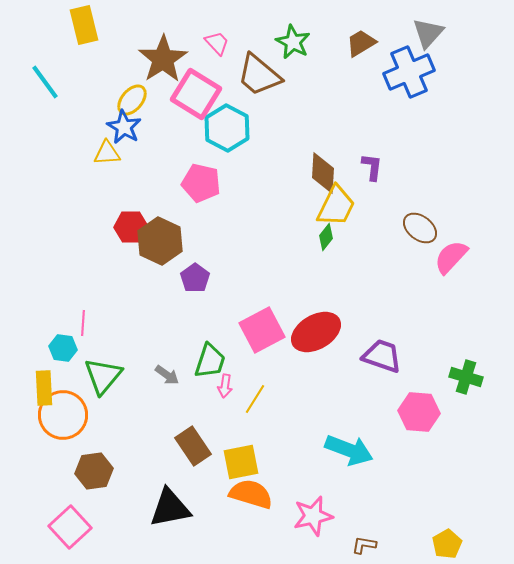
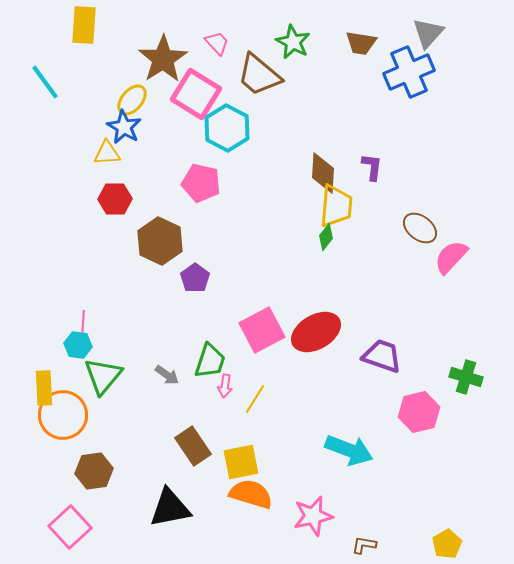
yellow rectangle at (84, 25): rotated 18 degrees clockwise
brown trapezoid at (361, 43): rotated 140 degrees counterclockwise
yellow trapezoid at (336, 206): rotated 21 degrees counterclockwise
red hexagon at (131, 227): moved 16 px left, 28 px up
cyan hexagon at (63, 348): moved 15 px right, 3 px up
pink hexagon at (419, 412): rotated 18 degrees counterclockwise
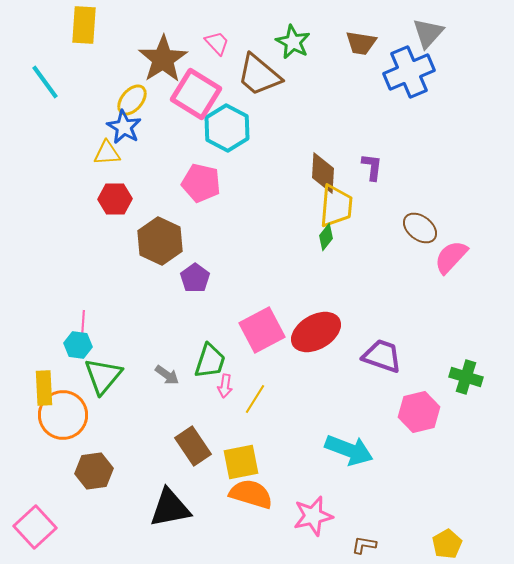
pink square at (70, 527): moved 35 px left
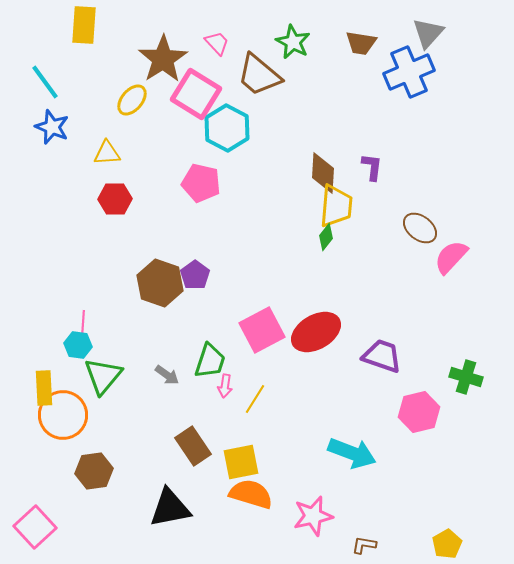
blue star at (124, 127): moved 72 px left; rotated 8 degrees counterclockwise
brown hexagon at (160, 241): moved 42 px down; rotated 6 degrees counterclockwise
purple pentagon at (195, 278): moved 3 px up
cyan arrow at (349, 450): moved 3 px right, 3 px down
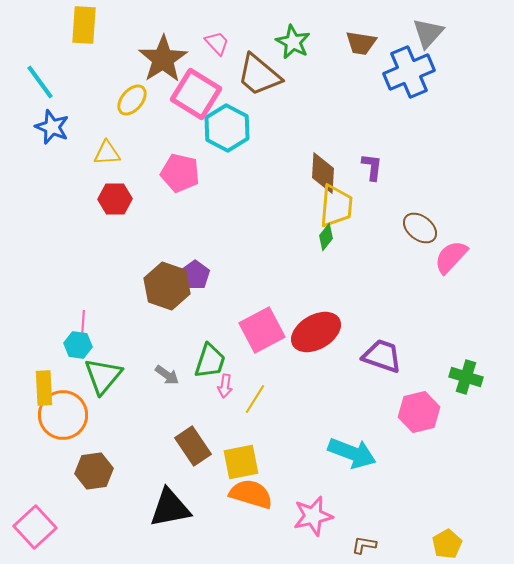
cyan line at (45, 82): moved 5 px left
pink pentagon at (201, 183): moved 21 px left, 10 px up
brown hexagon at (160, 283): moved 7 px right, 3 px down
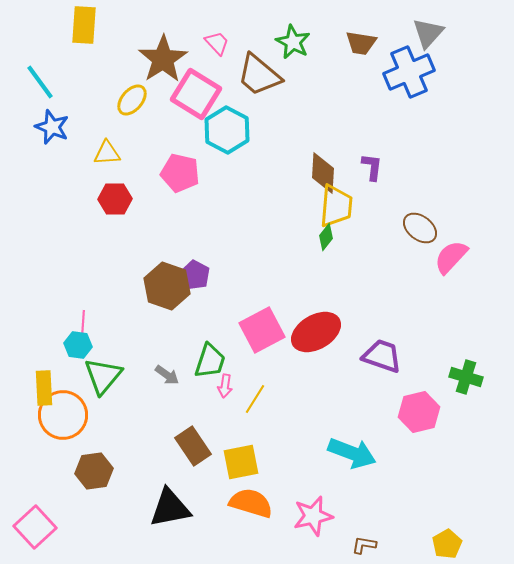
cyan hexagon at (227, 128): moved 2 px down
purple pentagon at (195, 275): rotated 8 degrees counterclockwise
orange semicircle at (251, 494): moved 9 px down
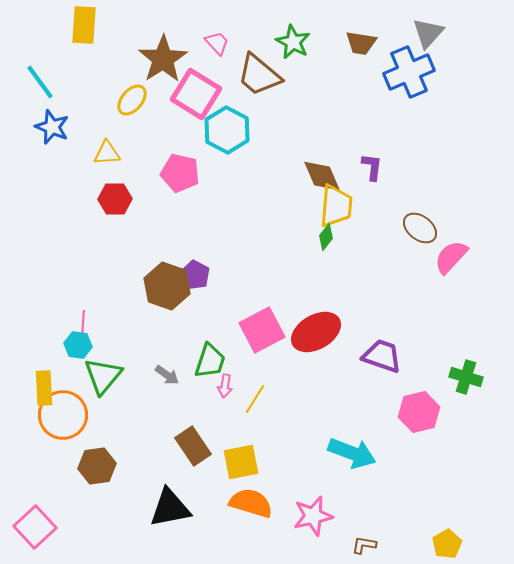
brown diamond at (323, 173): moved 1 px left, 3 px down; rotated 27 degrees counterclockwise
brown hexagon at (94, 471): moved 3 px right, 5 px up
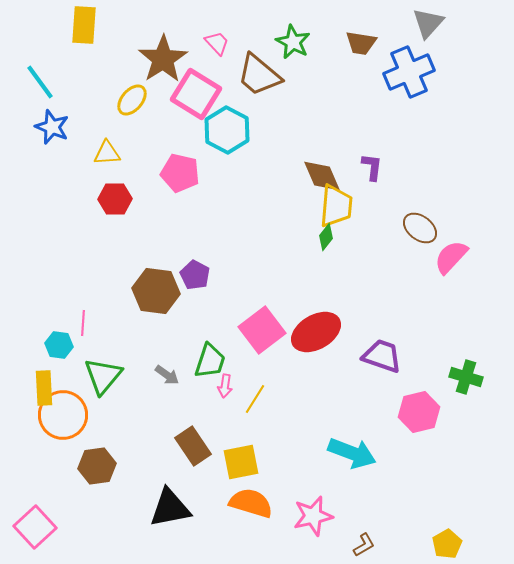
gray triangle at (428, 33): moved 10 px up
brown hexagon at (167, 286): moved 11 px left, 5 px down; rotated 12 degrees counterclockwise
pink square at (262, 330): rotated 9 degrees counterclockwise
cyan hexagon at (78, 345): moved 19 px left
brown L-shape at (364, 545): rotated 140 degrees clockwise
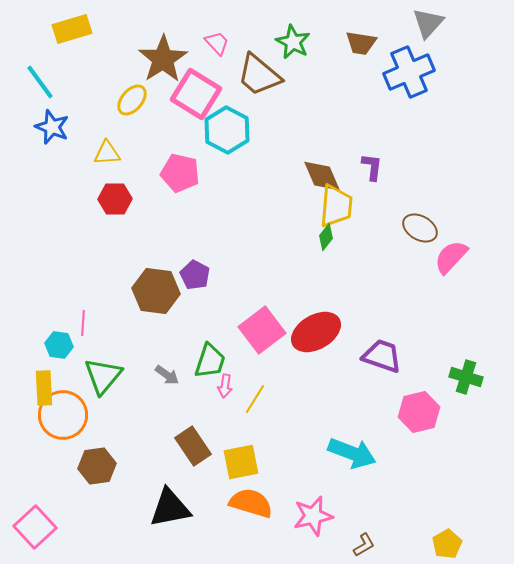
yellow rectangle at (84, 25): moved 12 px left, 4 px down; rotated 69 degrees clockwise
brown ellipse at (420, 228): rotated 8 degrees counterclockwise
